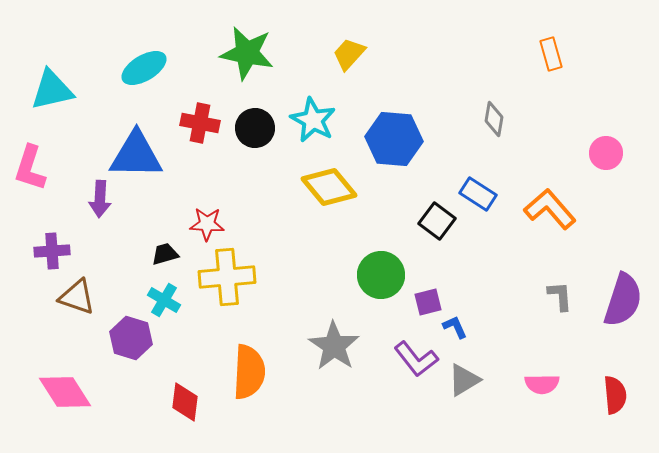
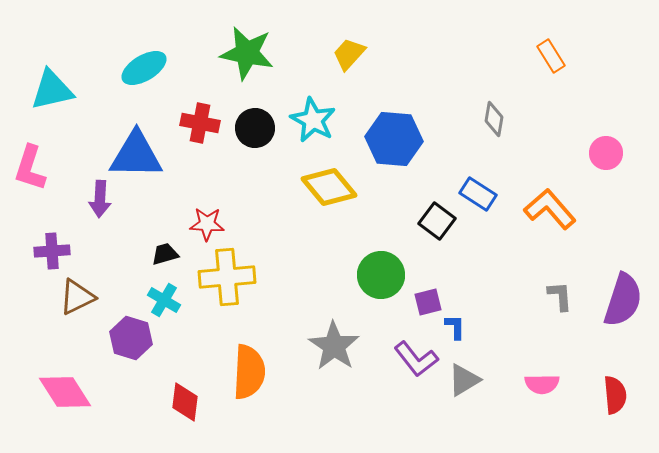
orange rectangle: moved 2 px down; rotated 16 degrees counterclockwise
brown triangle: rotated 45 degrees counterclockwise
blue L-shape: rotated 24 degrees clockwise
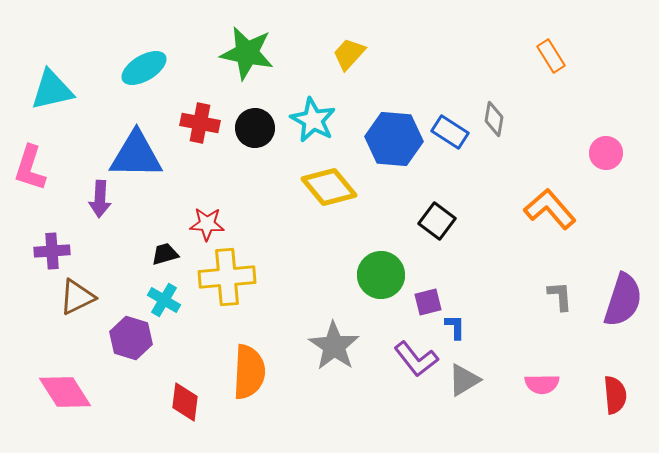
blue rectangle: moved 28 px left, 62 px up
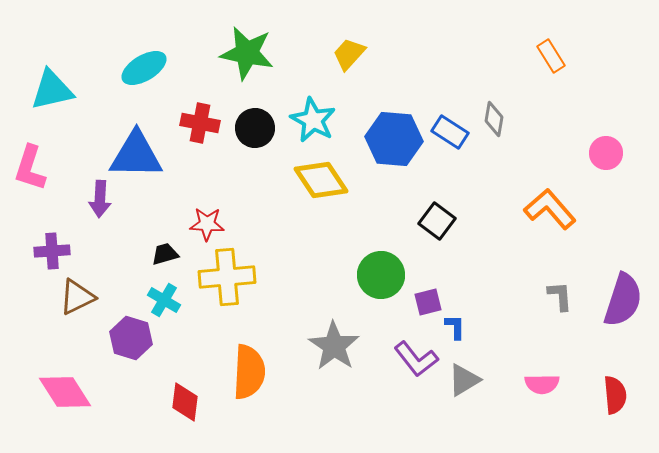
yellow diamond: moved 8 px left, 7 px up; rotated 6 degrees clockwise
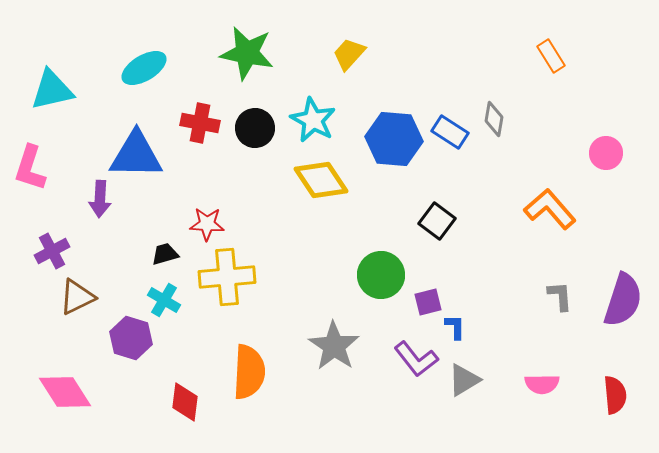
purple cross: rotated 24 degrees counterclockwise
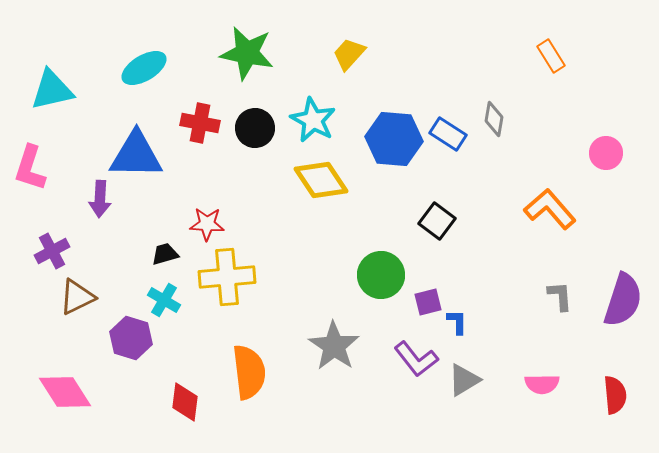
blue rectangle: moved 2 px left, 2 px down
blue L-shape: moved 2 px right, 5 px up
orange semicircle: rotated 10 degrees counterclockwise
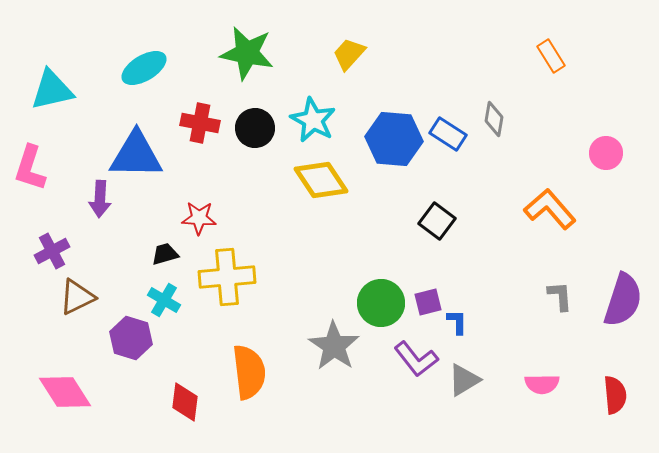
red star: moved 8 px left, 6 px up
green circle: moved 28 px down
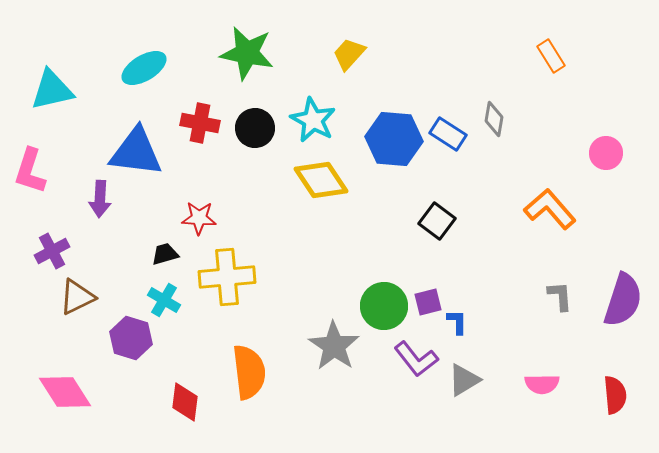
blue triangle: moved 3 px up; rotated 6 degrees clockwise
pink L-shape: moved 3 px down
green circle: moved 3 px right, 3 px down
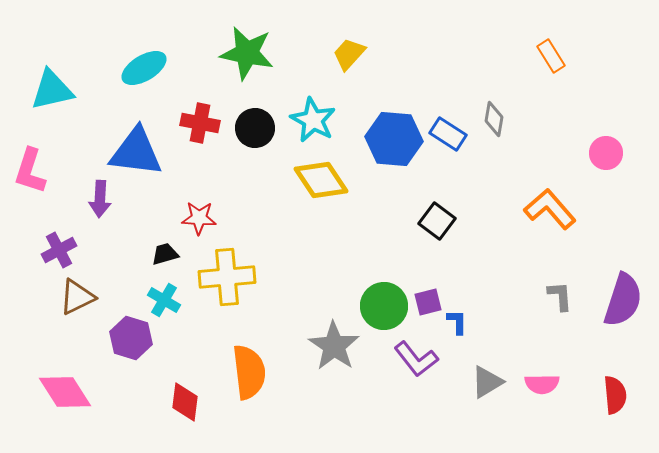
purple cross: moved 7 px right, 1 px up
gray triangle: moved 23 px right, 2 px down
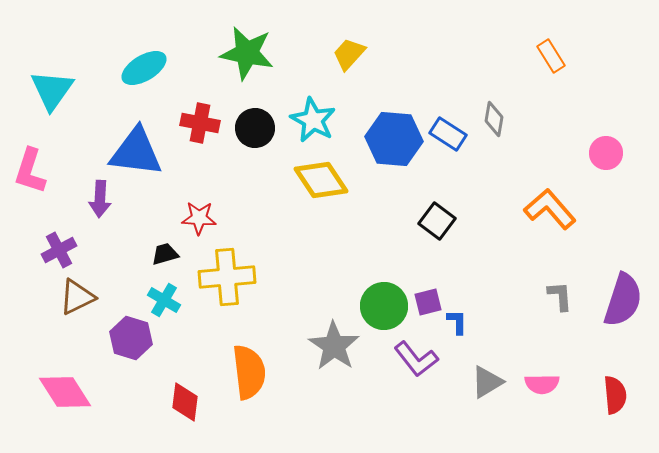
cyan triangle: rotated 42 degrees counterclockwise
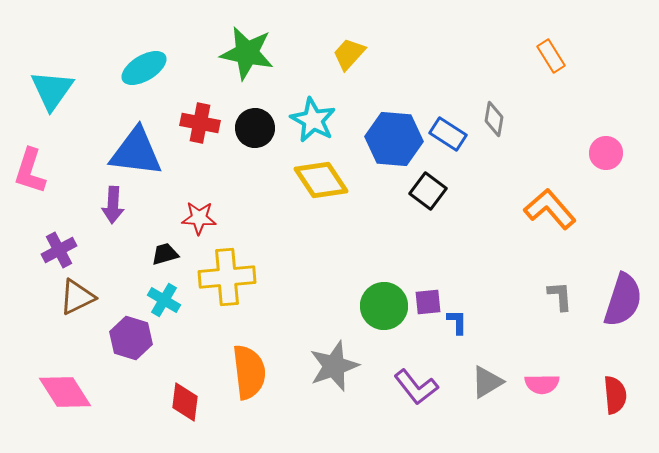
purple arrow: moved 13 px right, 6 px down
black square: moved 9 px left, 30 px up
purple square: rotated 8 degrees clockwise
gray star: moved 20 px down; rotated 18 degrees clockwise
purple L-shape: moved 28 px down
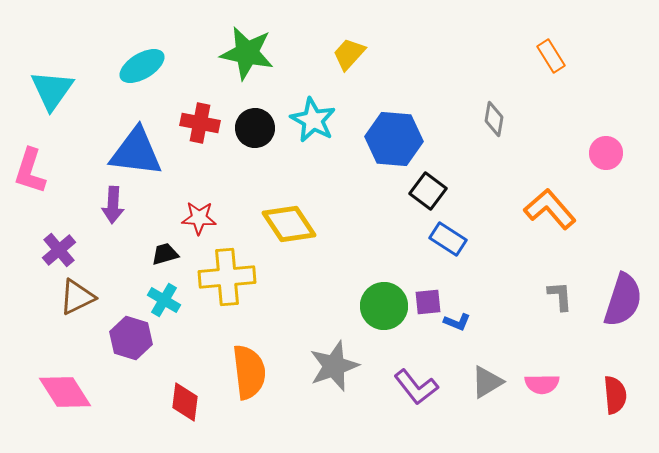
cyan ellipse: moved 2 px left, 2 px up
blue rectangle: moved 105 px down
yellow diamond: moved 32 px left, 44 px down
purple cross: rotated 12 degrees counterclockwise
blue L-shape: rotated 112 degrees clockwise
